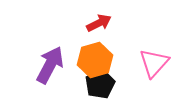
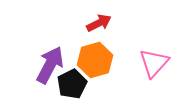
black pentagon: moved 28 px left
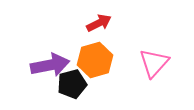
purple arrow: rotated 51 degrees clockwise
black pentagon: rotated 12 degrees clockwise
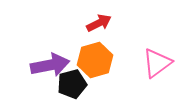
pink triangle: moved 3 px right; rotated 12 degrees clockwise
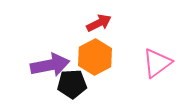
orange hexagon: moved 3 px up; rotated 12 degrees counterclockwise
black pentagon: rotated 12 degrees clockwise
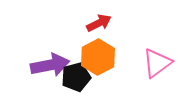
orange hexagon: moved 3 px right
black pentagon: moved 4 px right, 7 px up; rotated 12 degrees counterclockwise
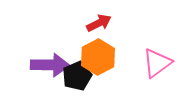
purple arrow: rotated 12 degrees clockwise
black pentagon: moved 1 px right, 1 px up; rotated 8 degrees counterclockwise
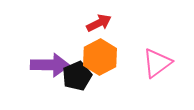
orange hexagon: moved 2 px right
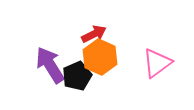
red arrow: moved 5 px left, 11 px down
orange hexagon: rotated 8 degrees counterclockwise
purple arrow: rotated 123 degrees counterclockwise
